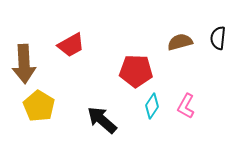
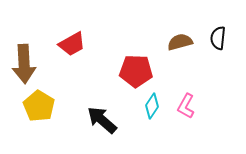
red trapezoid: moved 1 px right, 1 px up
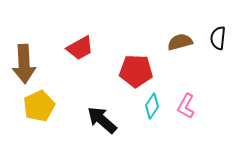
red trapezoid: moved 8 px right, 4 px down
yellow pentagon: rotated 16 degrees clockwise
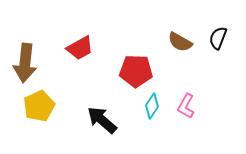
black semicircle: rotated 15 degrees clockwise
brown semicircle: rotated 135 degrees counterclockwise
brown arrow: moved 1 px right, 1 px up; rotated 9 degrees clockwise
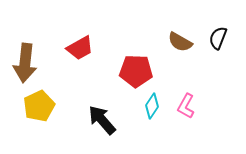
black arrow: rotated 8 degrees clockwise
